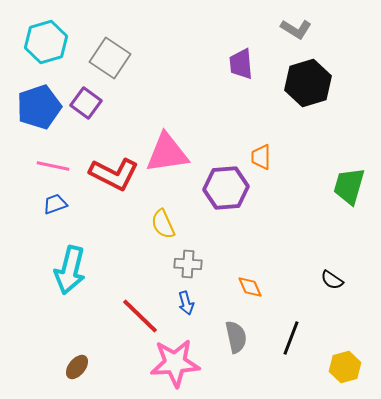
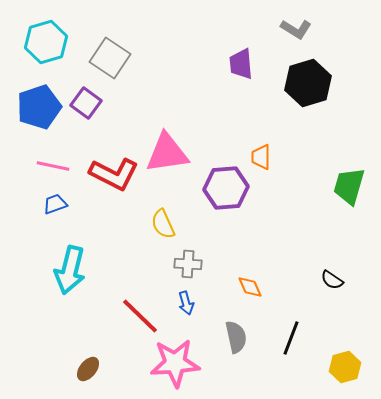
brown ellipse: moved 11 px right, 2 px down
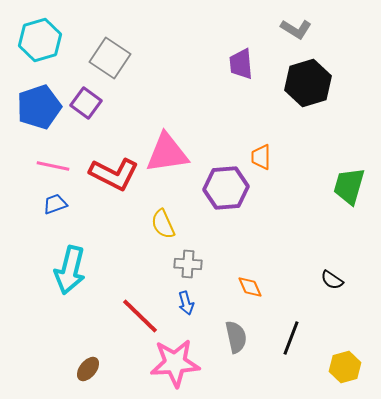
cyan hexagon: moved 6 px left, 2 px up
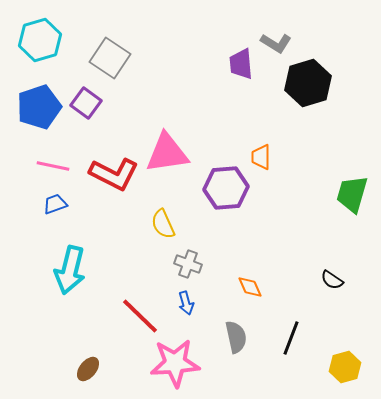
gray L-shape: moved 20 px left, 14 px down
green trapezoid: moved 3 px right, 8 px down
gray cross: rotated 16 degrees clockwise
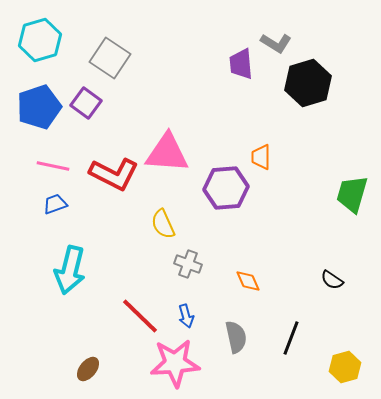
pink triangle: rotated 12 degrees clockwise
orange diamond: moved 2 px left, 6 px up
blue arrow: moved 13 px down
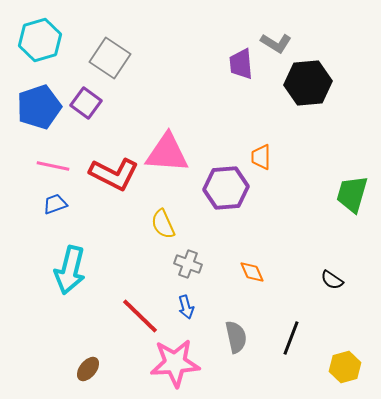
black hexagon: rotated 12 degrees clockwise
orange diamond: moved 4 px right, 9 px up
blue arrow: moved 9 px up
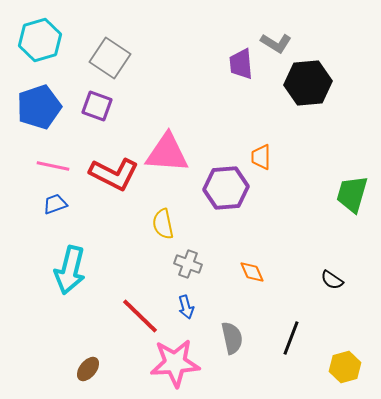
purple square: moved 11 px right, 3 px down; rotated 16 degrees counterclockwise
yellow semicircle: rotated 12 degrees clockwise
gray semicircle: moved 4 px left, 1 px down
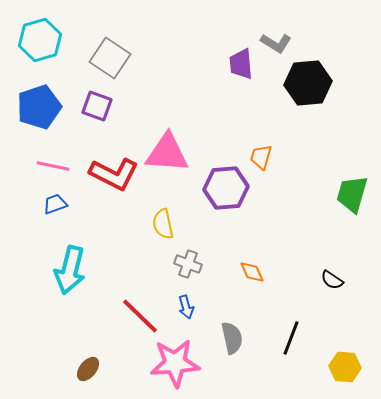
orange trapezoid: rotated 16 degrees clockwise
yellow hexagon: rotated 20 degrees clockwise
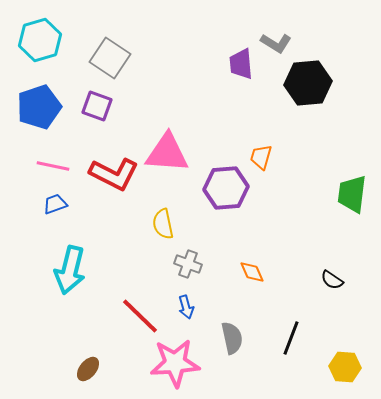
green trapezoid: rotated 9 degrees counterclockwise
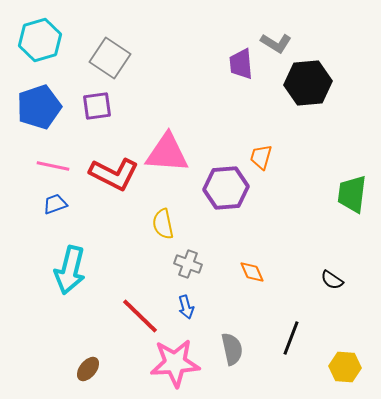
purple square: rotated 28 degrees counterclockwise
gray semicircle: moved 11 px down
